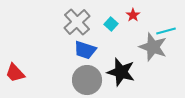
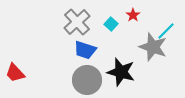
cyan line: rotated 30 degrees counterclockwise
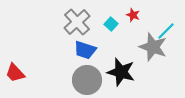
red star: rotated 16 degrees counterclockwise
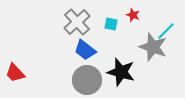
cyan square: rotated 32 degrees counterclockwise
blue trapezoid: rotated 20 degrees clockwise
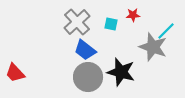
red star: rotated 24 degrees counterclockwise
gray circle: moved 1 px right, 3 px up
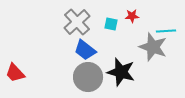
red star: moved 1 px left, 1 px down
cyan line: rotated 42 degrees clockwise
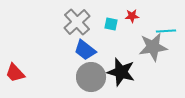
gray star: rotated 28 degrees counterclockwise
gray circle: moved 3 px right
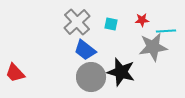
red star: moved 10 px right, 4 px down
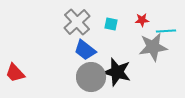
black star: moved 4 px left
